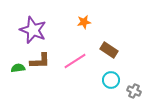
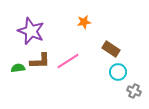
purple star: moved 2 px left, 1 px down
brown rectangle: moved 2 px right, 1 px up
pink line: moved 7 px left
cyan circle: moved 7 px right, 8 px up
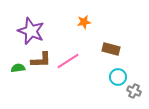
brown rectangle: rotated 18 degrees counterclockwise
brown L-shape: moved 1 px right, 1 px up
cyan circle: moved 5 px down
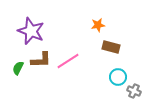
orange star: moved 14 px right, 3 px down
brown rectangle: moved 2 px up
green semicircle: rotated 56 degrees counterclockwise
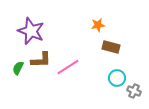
pink line: moved 6 px down
cyan circle: moved 1 px left, 1 px down
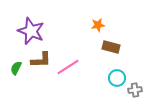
green semicircle: moved 2 px left
gray cross: moved 1 px right, 1 px up; rotated 32 degrees counterclockwise
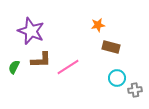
green semicircle: moved 2 px left, 1 px up
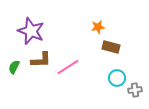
orange star: moved 2 px down
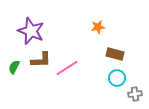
brown rectangle: moved 4 px right, 7 px down
pink line: moved 1 px left, 1 px down
gray cross: moved 4 px down
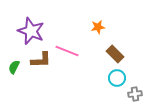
brown rectangle: rotated 30 degrees clockwise
pink line: moved 17 px up; rotated 55 degrees clockwise
